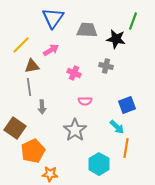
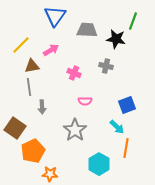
blue triangle: moved 2 px right, 2 px up
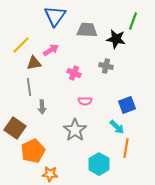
brown triangle: moved 2 px right, 3 px up
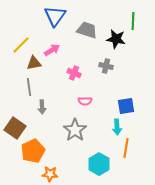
green line: rotated 18 degrees counterclockwise
gray trapezoid: rotated 15 degrees clockwise
pink arrow: moved 1 px right
blue square: moved 1 px left, 1 px down; rotated 12 degrees clockwise
cyan arrow: rotated 42 degrees clockwise
